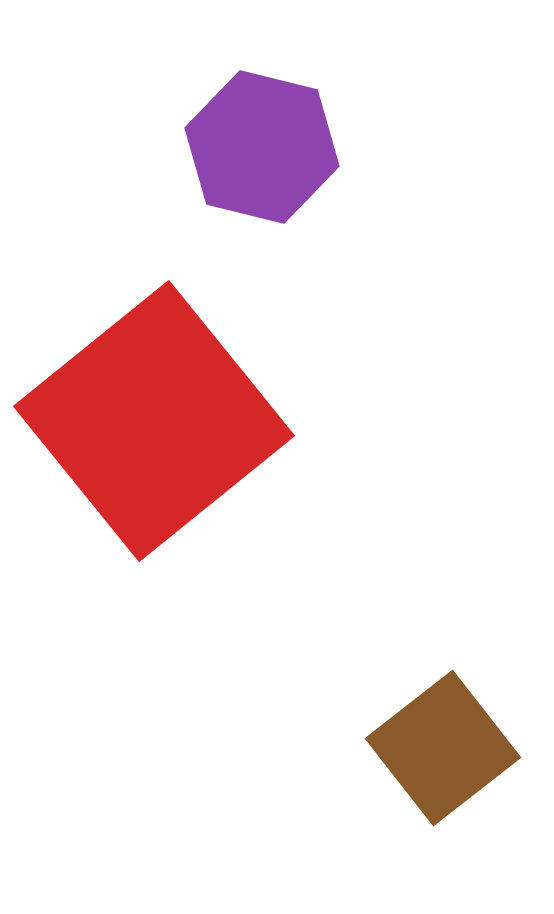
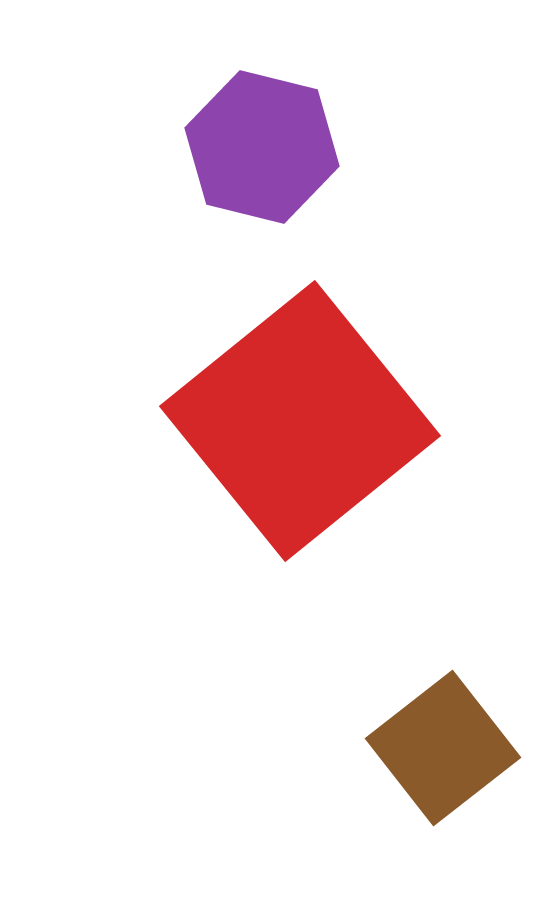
red square: moved 146 px right
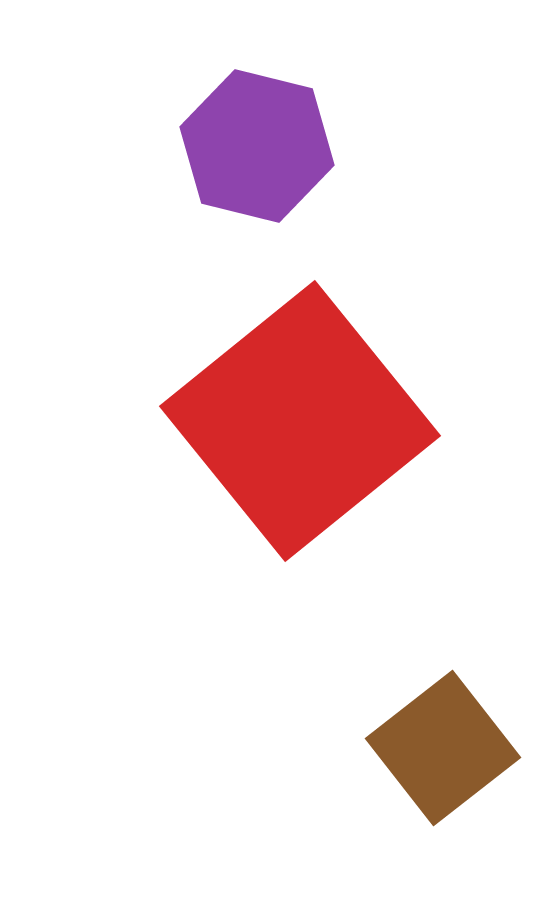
purple hexagon: moved 5 px left, 1 px up
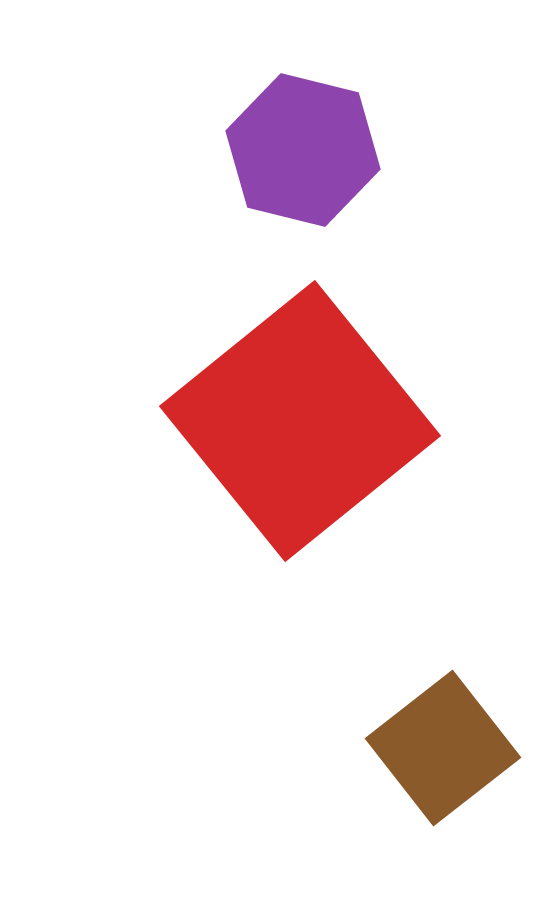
purple hexagon: moved 46 px right, 4 px down
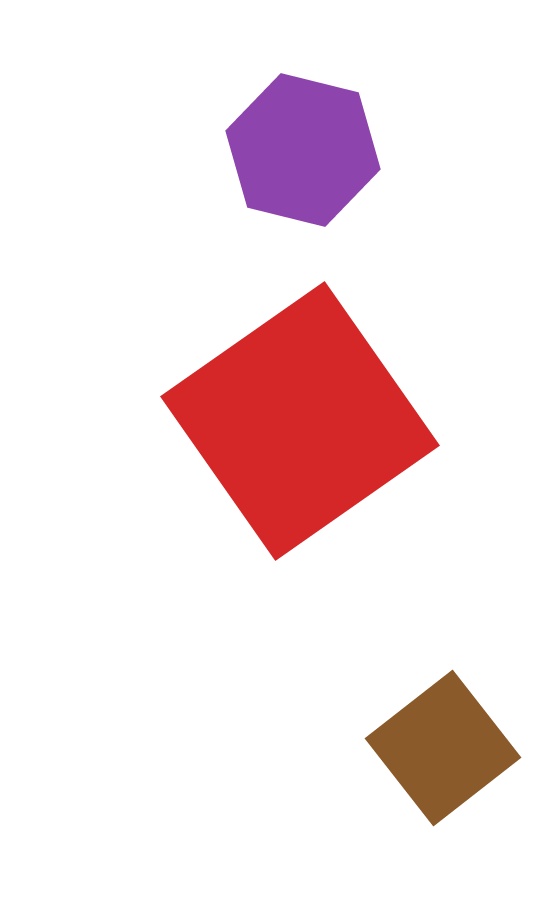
red square: rotated 4 degrees clockwise
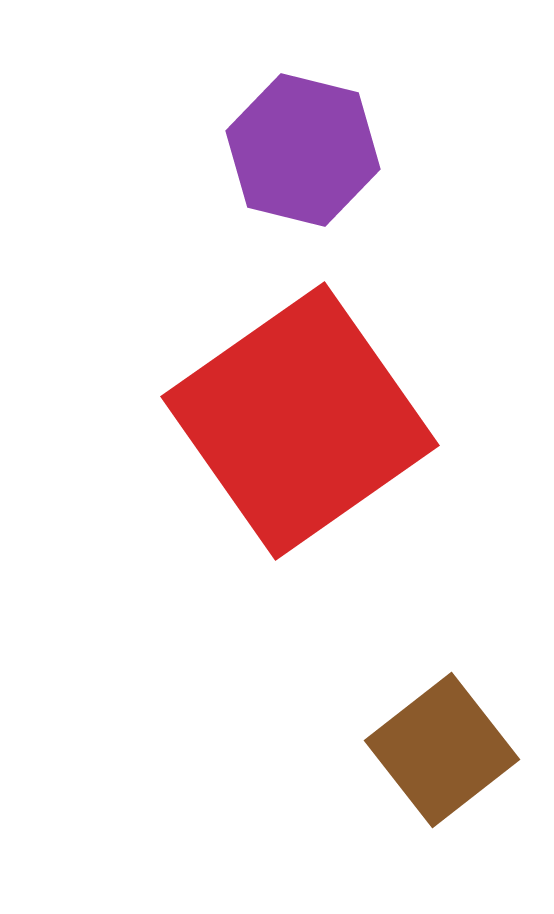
brown square: moved 1 px left, 2 px down
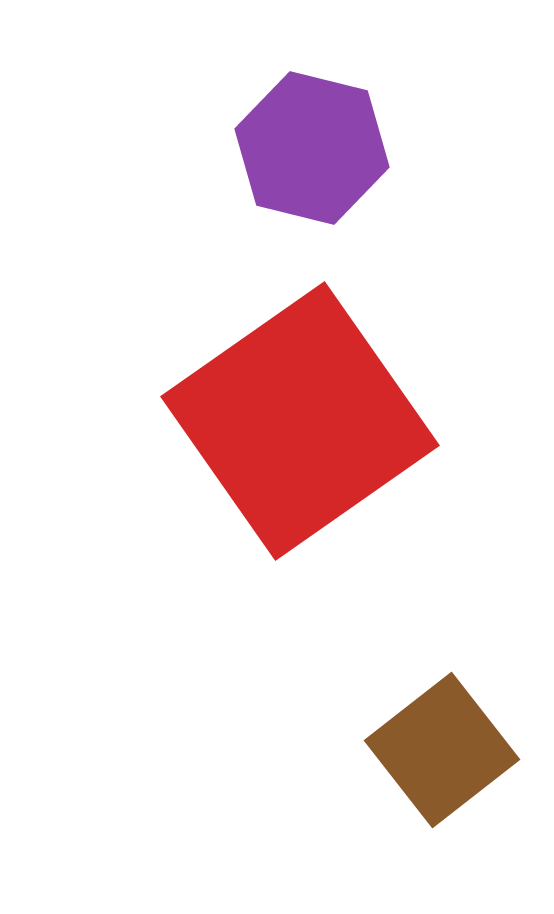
purple hexagon: moved 9 px right, 2 px up
